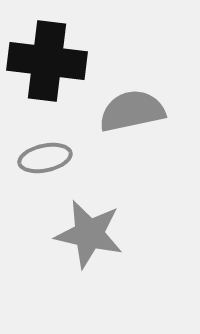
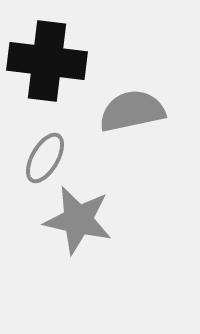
gray ellipse: rotated 48 degrees counterclockwise
gray star: moved 11 px left, 14 px up
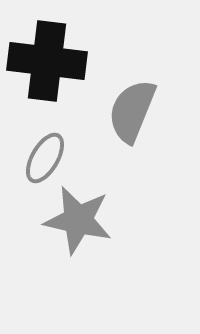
gray semicircle: rotated 56 degrees counterclockwise
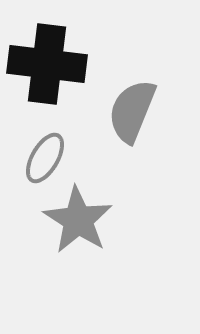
black cross: moved 3 px down
gray star: rotated 20 degrees clockwise
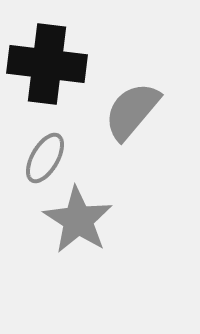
gray semicircle: rotated 18 degrees clockwise
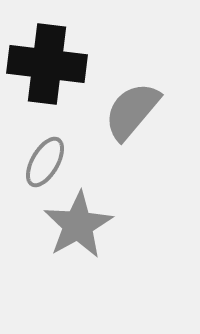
gray ellipse: moved 4 px down
gray star: moved 5 px down; rotated 10 degrees clockwise
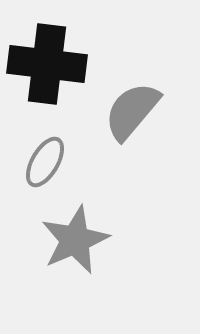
gray star: moved 3 px left, 15 px down; rotated 6 degrees clockwise
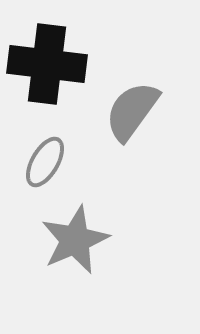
gray semicircle: rotated 4 degrees counterclockwise
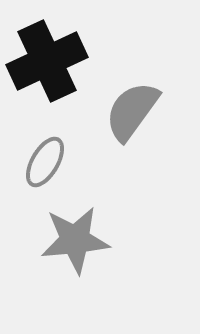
black cross: moved 3 px up; rotated 32 degrees counterclockwise
gray star: rotated 18 degrees clockwise
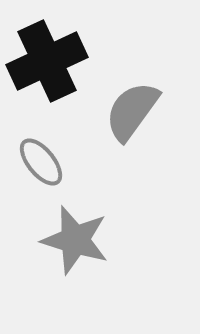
gray ellipse: moved 4 px left; rotated 69 degrees counterclockwise
gray star: rotated 22 degrees clockwise
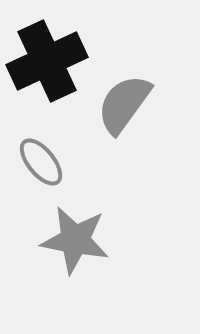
gray semicircle: moved 8 px left, 7 px up
gray star: rotated 6 degrees counterclockwise
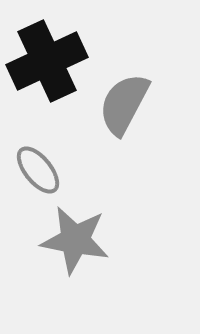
gray semicircle: rotated 8 degrees counterclockwise
gray ellipse: moved 3 px left, 8 px down
